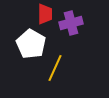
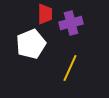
white pentagon: rotated 20 degrees clockwise
yellow line: moved 15 px right
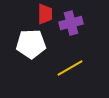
white pentagon: rotated 20 degrees clockwise
yellow line: rotated 36 degrees clockwise
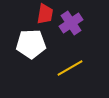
red trapezoid: rotated 10 degrees clockwise
purple cross: rotated 20 degrees counterclockwise
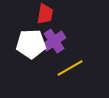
purple cross: moved 17 px left, 18 px down
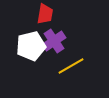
white pentagon: moved 2 px down; rotated 12 degrees counterclockwise
yellow line: moved 1 px right, 2 px up
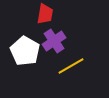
white pentagon: moved 6 px left, 5 px down; rotated 28 degrees counterclockwise
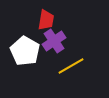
red trapezoid: moved 1 px right, 6 px down
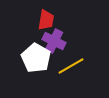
purple cross: rotated 30 degrees counterclockwise
white pentagon: moved 11 px right, 7 px down
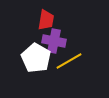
purple cross: rotated 15 degrees counterclockwise
yellow line: moved 2 px left, 5 px up
